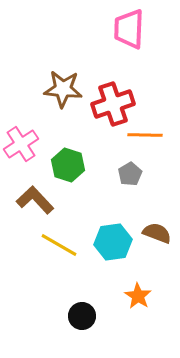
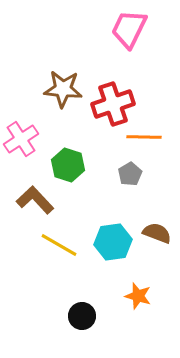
pink trapezoid: rotated 24 degrees clockwise
orange line: moved 1 px left, 2 px down
pink cross: moved 5 px up
orange star: rotated 16 degrees counterclockwise
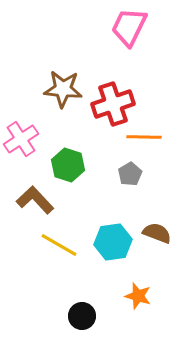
pink trapezoid: moved 2 px up
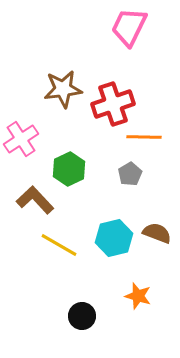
brown star: rotated 12 degrees counterclockwise
green hexagon: moved 1 px right, 4 px down; rotated 16 degrees clockwise
cyan hexagon: moved 1 px right, 4 px up; rotated 6 degrees counterclockwise
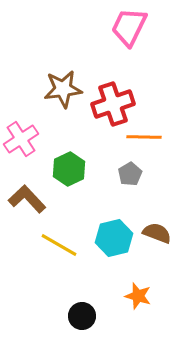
brown L-shape: moved 8 px left, 1 px up
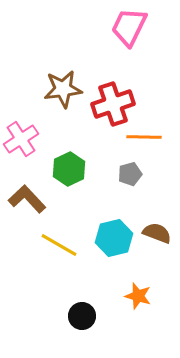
gray pentagon: rotated 15 degrees clockwise
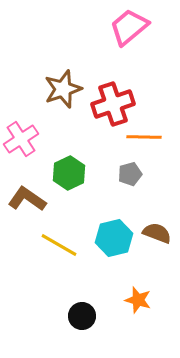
pink trapezoid: rotated 24 degrees clockwise
brown star: rotated 12 degrees counterclockwise
green hexagon: moved 4 px down
brown L-shape: rotated 12 degrees counterclockwise
orange star: moved 4 px down
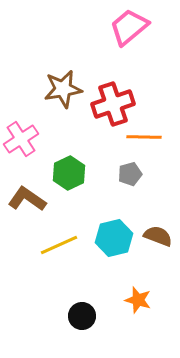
brown star: rotated 9 degrees clockwise
brown semicircle: moved 1 px right, 3 px down
yellow line: rotated 54 degrees counterclockwise
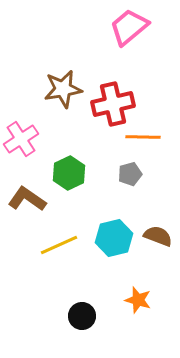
red cross: rotated 6 degrees clockwise
orange line: moved 1 px left
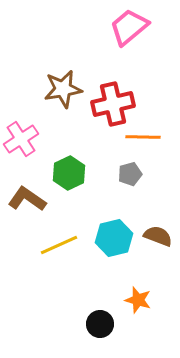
black circle: moved 18 px right, 8 px down
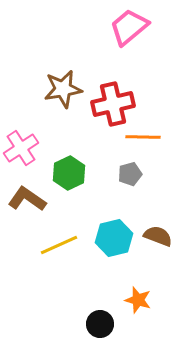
pink cross: moved 9 px down
